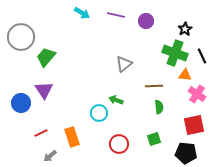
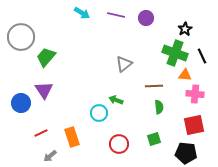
purple circle: moved 3 px up
pink cross: moved 2 px left; rotated 30 degrees counterclockwise
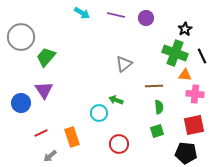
green square: moved 3 px right, 8 px up
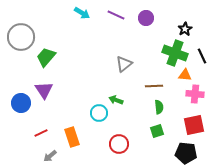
purple line: rotated 12 degrees clockwise
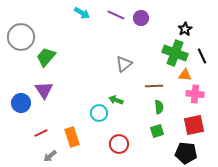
purple circle: moved 5 px left
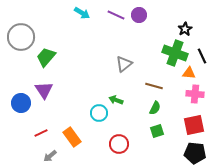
purple circle: moved 2 px left, 3 px up
orange triangle: moved 4 px right, 2 px up
brown line: rotated 18 degrees clockwise
green semicircle: moved 4 px left, 1 px down; rotated 32 degrees clockwise
orange rectangle: rotated 18 degrees counterclockwise
black pentagon: moved 9 px right
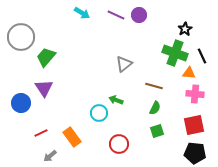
purple triangle: moved 2 px up
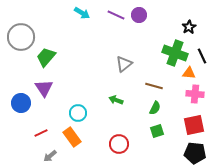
black star: moved 4 px right, 2 px up
cyan circle: moved 21 px left
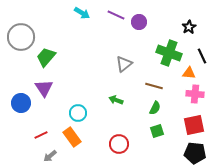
purple circle: moved 7 px down
green cross: moved 6 px left
red line: moved 2 px down
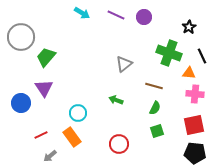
purple circle: moved 5 px right, 5 px up
